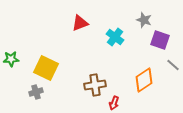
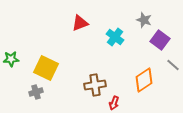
purple square: rotated 18 degrees clockwise
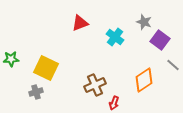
gray star: moved 2 px down
brown cross: rotated 15 degrees counterclockwise
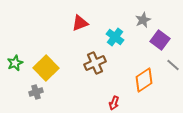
gray star: moved 1 px left, 2 px up; rotated 28 degrees clockwise
green star: moved 4 px right, 4 px down; rotated 21 degrees counterclockwise
yellow square: rotated 20 degrees clockwise
brown cross: moved 22 px up
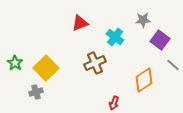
gray star: rotated 21 degrees clockwise
green star: rotated 14 degrees counterclockwise
